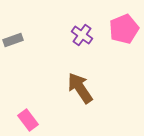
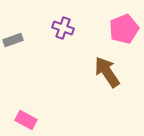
purple cross: moved 19 px left, 7 px up; rotated 15 degrees counterclockwise
brown arrow: moved 27 px right, 16 px up
pink rectangle: moved 2 px left; rotated 25 degrees counterclockwise
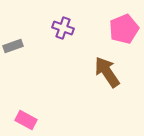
gray rectangle: moved 6 px down
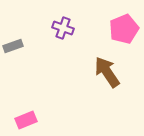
pink rectangle: rotated 50 degrees counterclockwise
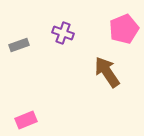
purple cross: moved 5 px down
gray rectangle: moved 6 px right, 1 px up
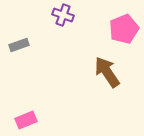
purple cross: moved 18 px up
